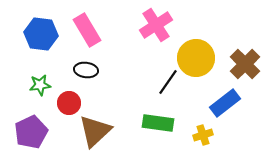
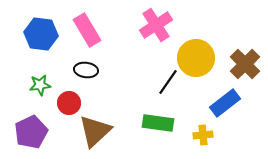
yellow cross: rotated 12 degrees clockwise
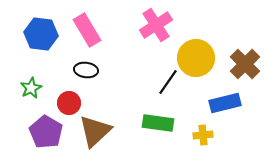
green star: moved 9 px left, 3 px down; rotated 20 degrees counterclockwise
blue rectangle: rotated 24 degrees clockwise
purple pentagon: moved 15 px right; rotated 16 degrees counterclockwise
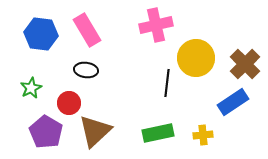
pink cross: rotated 20 degrees clockwise
black line: moved 1 px left, 1 px down; rotated 28 degrees counterclockwise
blue rectangle: moved 8 px right, 1 px up; rotated 20 degrees counterclockwise
green rectangle: moved 10 px down; rotated 20 degrees counterclockwise
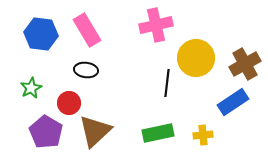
brown cross: rotated 16 degrees clockwise
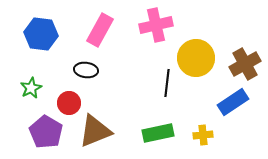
pink rectangle: moved 13 px right; rotated 60 degrees clockwise
brown triangle: rotated 21 degrees clockwise
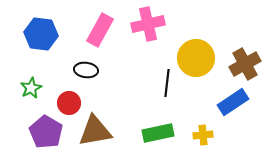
pink cross: moved 8 px left, 1 px up
brown triangle: rotated 12 degrees clockwise
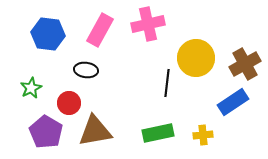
blue hexagon: moved 7 px right
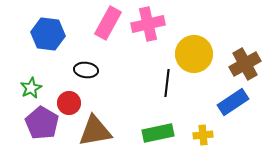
pink rectangle: moved 8 px right, 7 px up
yellow circle: moved 2 px left, 4 px up
purple pentagon: moved 4 px left, 9 px up
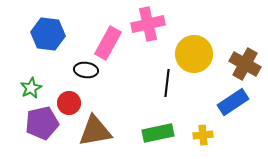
pink rectangle: moved 20 px down
brown cross: rotated 32 degrees counterclockwise
purple pentagon: rotated 28 degrees clockwise
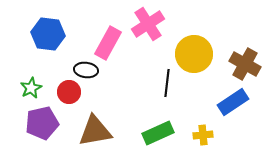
pink cross: rotated 20 degrees counterclockwise
red circle: moved 11 px up
green rectangle: rotated 12 degrees counterclockwise
